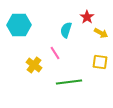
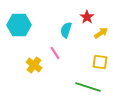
yellow arrow: rotated 64 degrees counterclockwise
green line: moved 19 px right, 5 px down; rotated 25 degrees clockwise
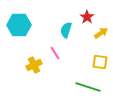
yellow cross: rotated 28 degrees clockwise
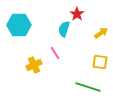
red star: moved 10 px left, 3 px up
cyan semicircle: moved 2 px left, 1 px up
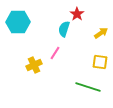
cyan hexagon: moved 1 px left, 3 px up
pink line: rotated 64 degrees clockwise
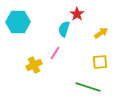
yellow square: rotated 14 degrees counterclockwise
